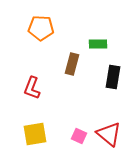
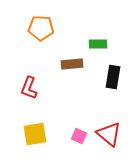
brown rectangle: rotated 70 degrees clockwise
red L-shape: moved 3 px left
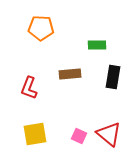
green rectangle: moved 1 px left, 1 px down
brown rectangle: moved 2 px left, 10 px down
